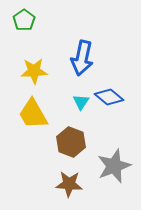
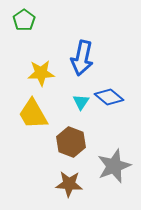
yellow star: moved 7 px right, 2 px down
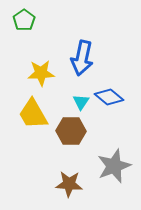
brown hexagon: moved 11 px up; rotated 20 degrees counterclockwise
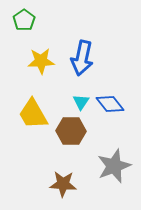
yellow star: moved 12 px up
blue diamond: moved 1 px right, 7 px down; rotated 12 degrees clockwise
brown star: moved 6 px left
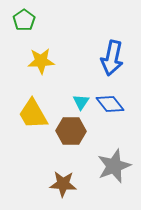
blue arrow: moved 30 px right
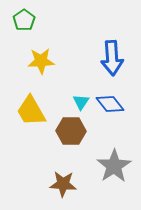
blue arrow: rotated 16 degrees counterclockwise
yellow trapezoid: moved 2 px left, 3 px up
gray star: rotated 12 degrees counterclockwise
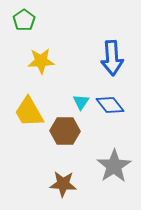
blue diamond: moved 1 px down
yellow trapezoid: moved 2 px left, 1 px down
brown hexagon: moved 6 px left
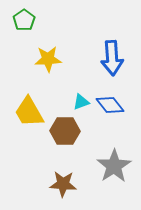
yellow star: moved 7 px right, 2 px up
cyan triangle: rotated 36 degrees clockwise
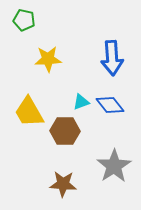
green pentagon: rotated 25 degrees counterclockwise
